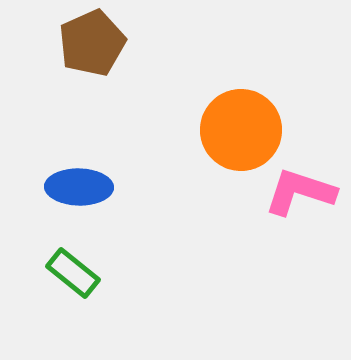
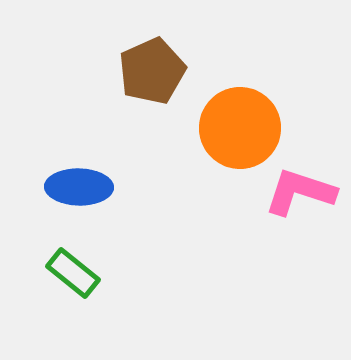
brown pentagon: moved 60 px right, 28 px down
orange circle: moved 1 px left, 2 px up
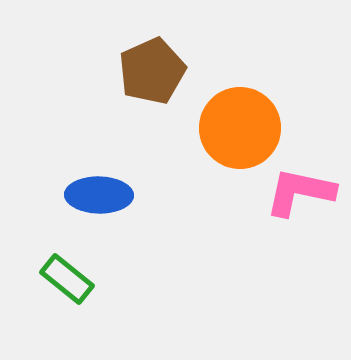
blue ellipse: moved 20 px right, 8 px down
pink L-shape: rotated 6 degrees counterclockwise
green rectangle: moved 6 px left, 6 px down
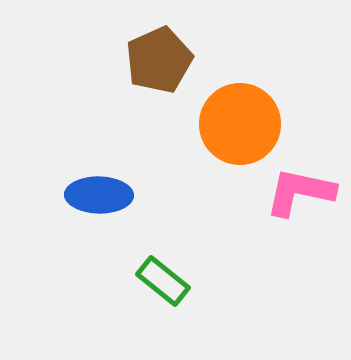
brown pentagon: moved 7 px right, 11 px up
orange circle: moved 4 px up
green rectangle: moved 96 px right, 2 px down
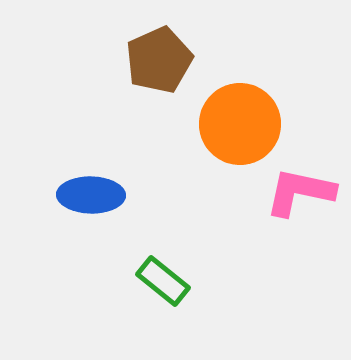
blue ellipse: moved 8 px left
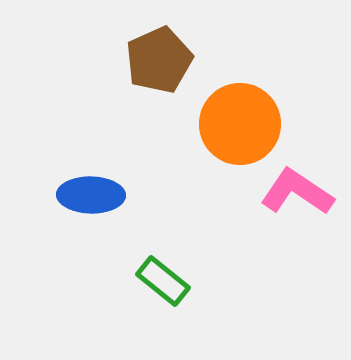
pink L-shape: moved 3 px left; rotated 22 degrees clockwise
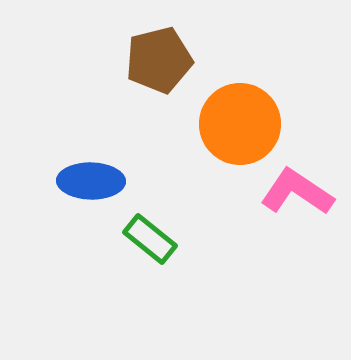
brown pentagon: rotated 10 degrees clockwise
blue ellipse: moved 14 px up
green rectangle: moved 13 px left, 42 px up
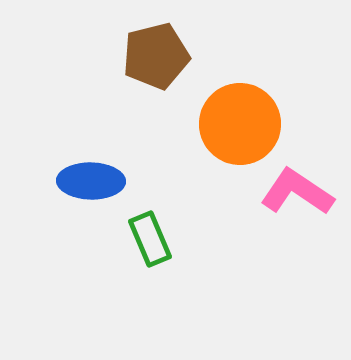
brown pentagon: moved 3 px left, 4 px up
green rectangle: rotated 28 degrees clockwise
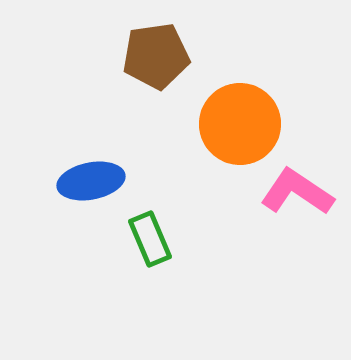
brown pentagon: rotated 6 degrees clockwise
blue ellipse: rotated 12 degrees counterclockwise
